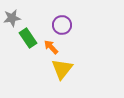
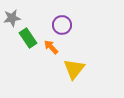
yellow triangle: moved 12 px right
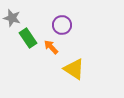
gray star: rotated 24 degrees clockwise
yellow triangle: rotated 35 degrees counterclockwise
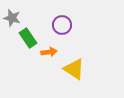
orange arrow: moved 2 px left, 5 px down; rotated 126 degrees clockwise
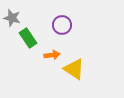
orange arrow: moved 3 px right, 3 px down
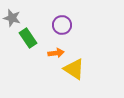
orange arrow: moved 4 px right, 2 px up
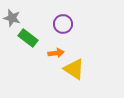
purple circle: moved 1 px right, 1 px up
green rectangle: rotated 18 degrees counterclockwise
